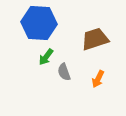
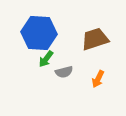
blue hexagon: moved 10 px down
green arrow: moved 2 px down
gray semicircle: rotated 84 degrees counterclockwise
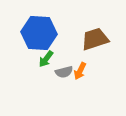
orange arrow: moved 18 px left, 8 px up
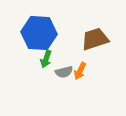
green arrow: rotated 18 degrees counterclockwise
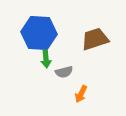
green arrow: rotated 24 degrees counterclockwise
orange arrow: moved 1 px right, 23 px down
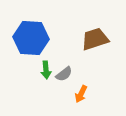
blue hexagon: moved 8 px left, 5 px down
green arrow: moved 11 px down
gray semicircle: moved 2 px down; rotated 24 degrees counterclockwise
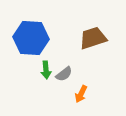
brown trapezoid: moved 2 px left, 1 px up
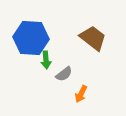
brown trapezoid: rotated 56 degrees clockwise
green arrow: moved 10 px up
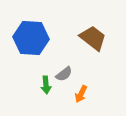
green arrow: moved 25 px down
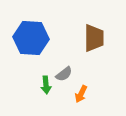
brown trapezoid: moved 1 px right; rotated 52 degrees clockwise
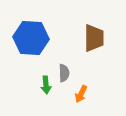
gray semicircle: moved 1 px up; rotated 54 degrees counterclockwise
